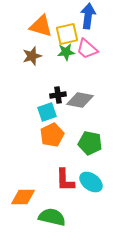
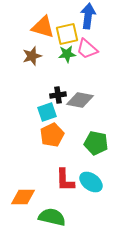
orange triangle: moved 2 px right, 1 px down
green star: moved 1 px right, 2 px down
green pentagon: moved 6 px right
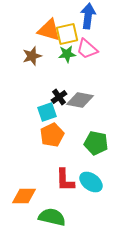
orange triangle: moved 6 px right, 3 px down
black cross: moved 1 px right, 2 px down; rotated 28 degrees counterclockwise
orange diamond: moved 1 px right, 1 px up
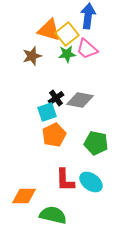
yellow square: rotated 25 degrees counterclockwise
black cross: moved 3 px left, 1 px down
orange pentagon: moved 2 px right
green semicircle: moved 1 px right, 2 px up
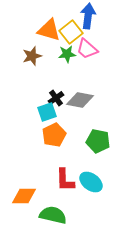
yellow square: moved 4 px right, 2 px up
green pentagon: moved 2 px right, 2 px up
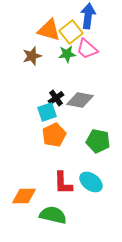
red L-shape: moved 2 px left, 3 px down
